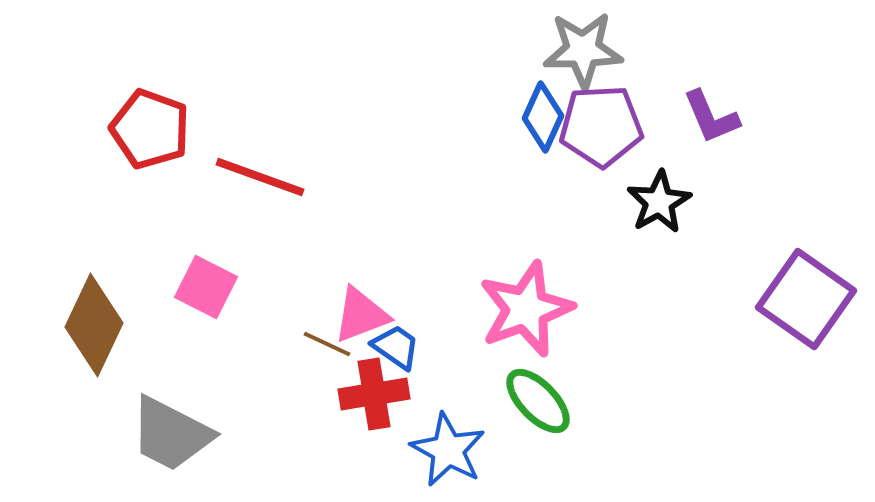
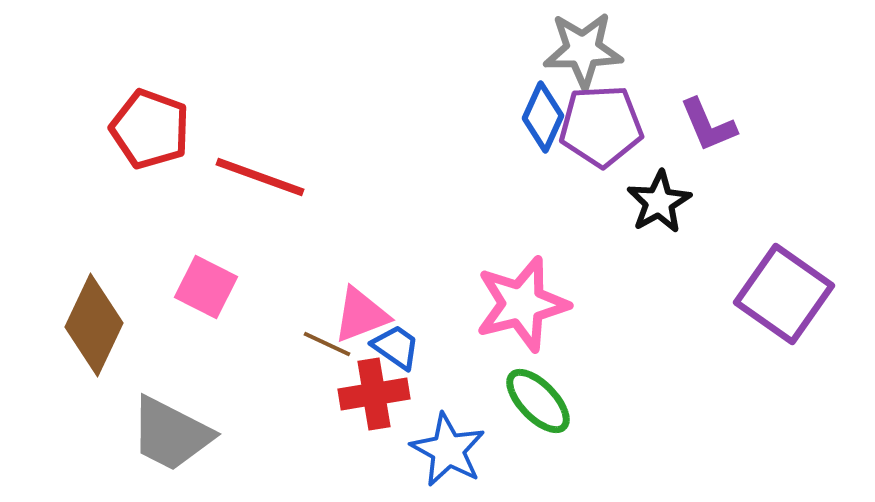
purple L-shape: moved 3 px left, 8 px down
purple square: moved 22 px left, 5 px up
pink star: moved 4 px left, 5 px up; rotated 6 degrees clockwise
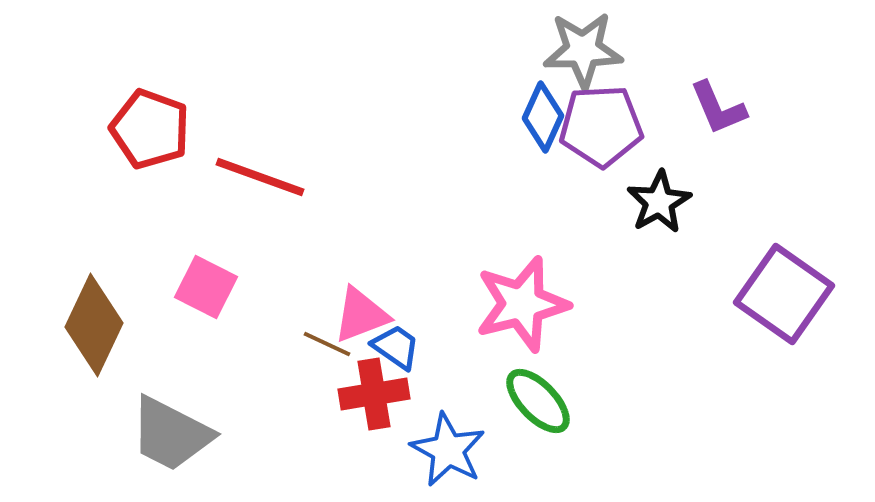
purple L-shape: moved 10 px right, 17 px up
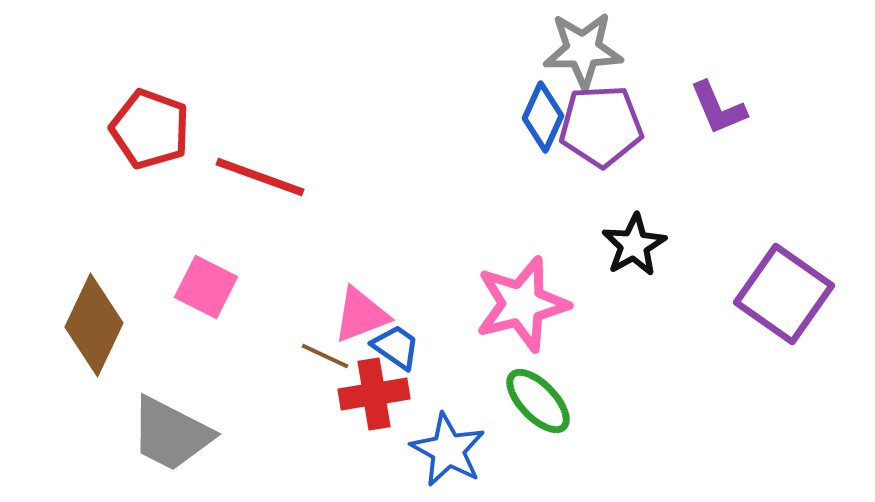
black star: moved 25 px left, 43 px down
brown line: moved 2 px left, 12 px down
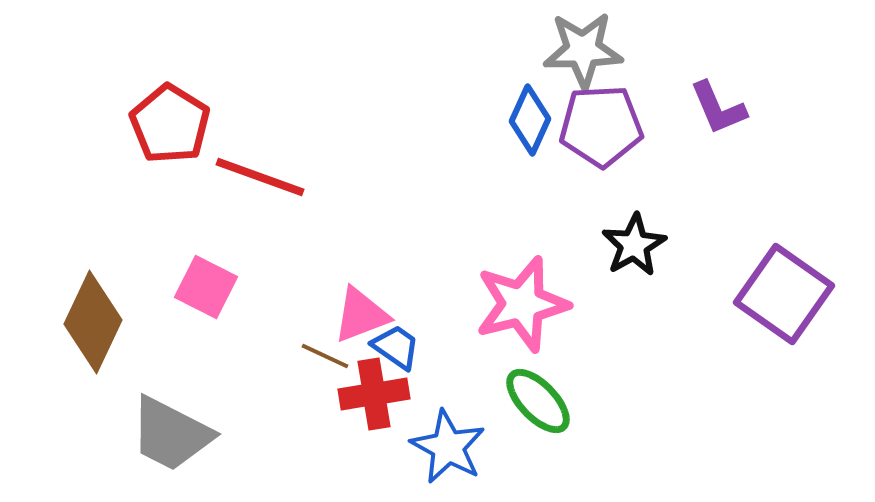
blue diamond: moved 13 px left, 3 px down
red pentagon: moved 20 px right, 5 px up; rotated 12 degrees clockwise
brown diamond: moved 1 px left, 3 px up
blue star: moved 3 px up
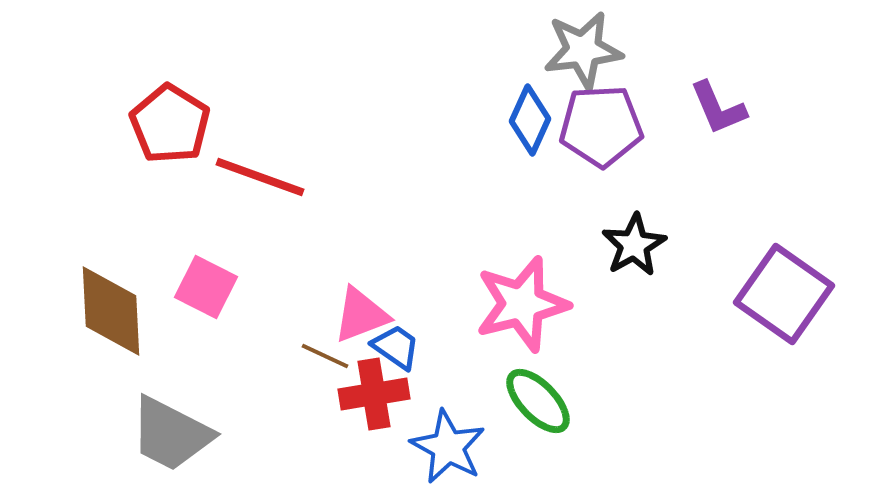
gray star: rotated 6 degrees counterclockwise
brown diamond: moved 18 px right, 11 px up; rotated 28 degrees counterclockwise
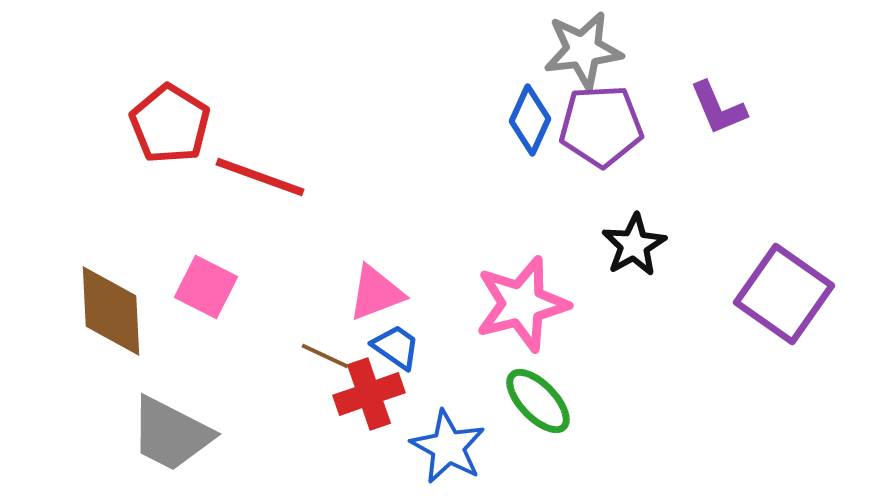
pink triangle: moved 15 px right, 22 px up
red cross: moved 5 px left; rotated 10 degrees counterclockwise
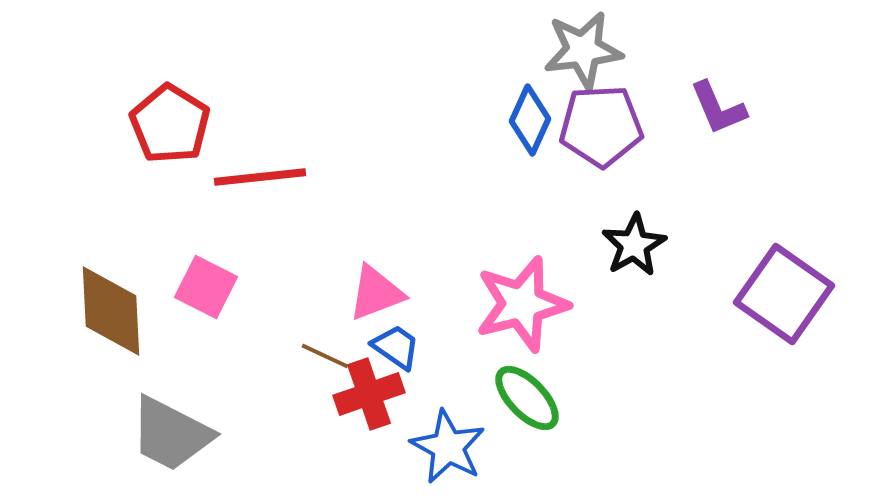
red line: rotated 26 degrees counterclockwise
green ellipse: moved 11 px left, 3 px up
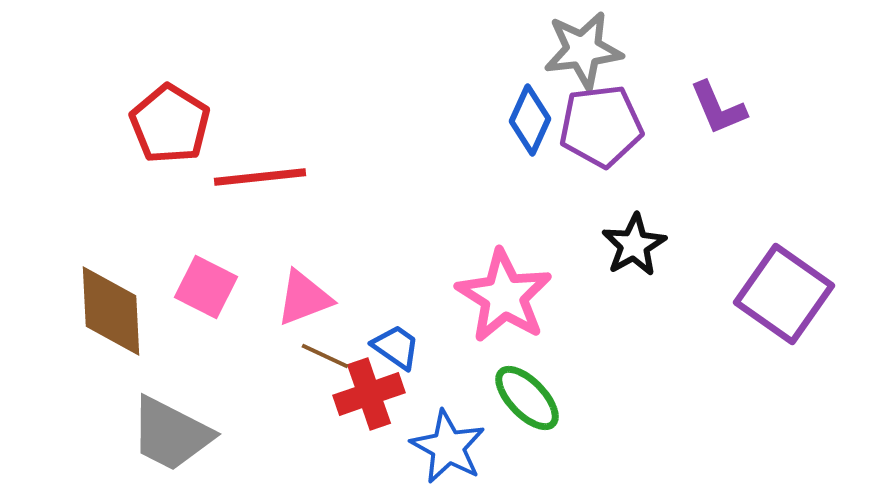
purple pentagon: rotated 4 degrees counterclockwise
pink triangle: moved 72 px left, 5 px down
pink star: moved 18 px left, 8 px up; rotated 26 degrees counterclockwise
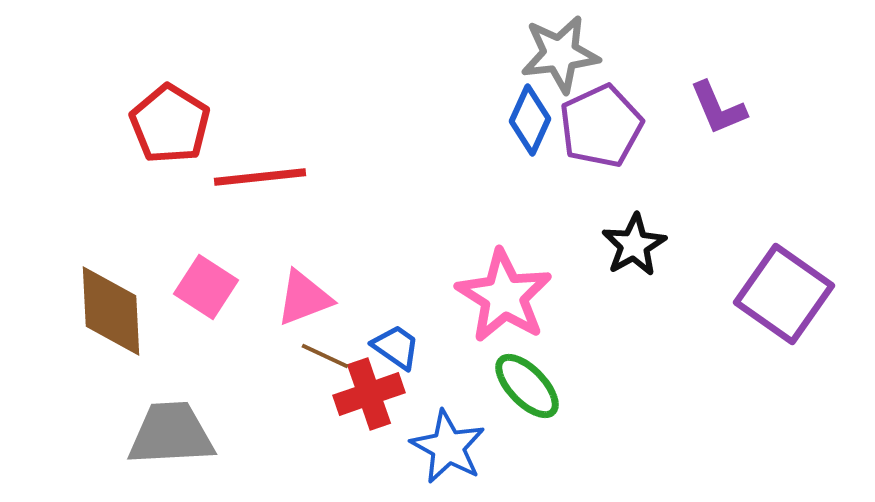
gray star: moved 23 px left, 4 px down
purple pentagon: rotated 18 degrees counterclockwise
pink square: rotated 6 degrees clockwise
green ellipse: moved 12 px up
gray trapezoid: rotated 150 degrees clockwise
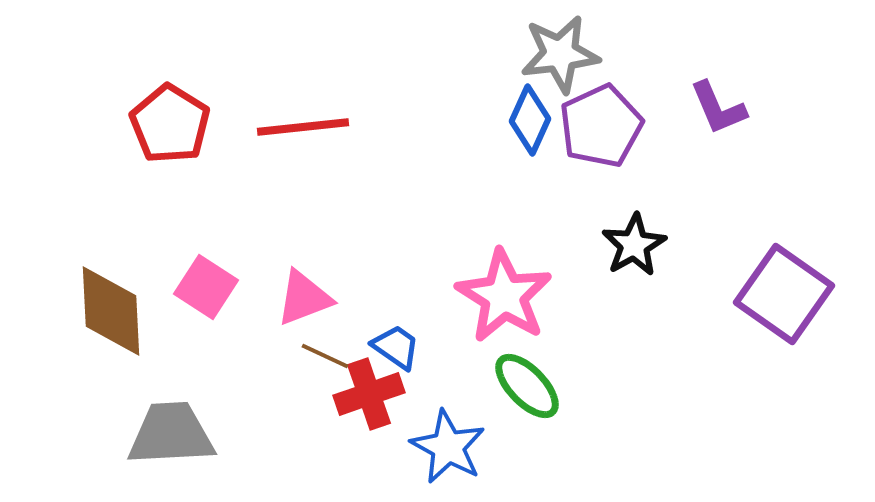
red line: moved 43 px right, 50 px up
